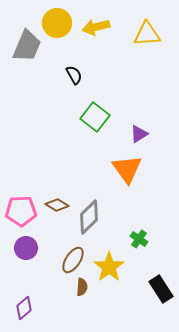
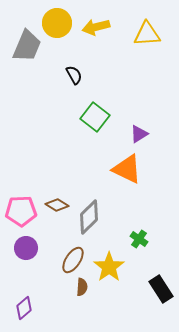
orange triangle: rotated 28 degrees counterclockwise
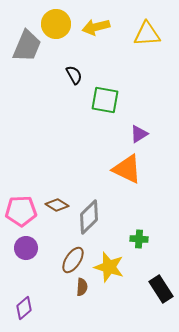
yellow circle: moved 1 px left, 1 px down
green square: moved 10 px right, 17 px up; rotated 28 degrees counterclockwise
green cross: rotated 30 degrees counterclockwise
yellow star: rotated 20 degrees counterclockwise
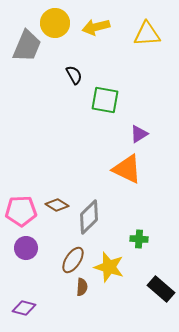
yellow circle: moved 1 px left, 1 px up
black rectangle: rotated 16 degrees counterclockwise
purple diamond: rotated 55 degrees clockwise
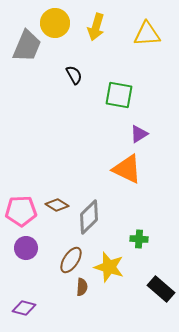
yellow arrow: rotated 60 degrees counterclockwise
green square: moved 14 px right, 5 px up
brown ellipse: moved 2 px left
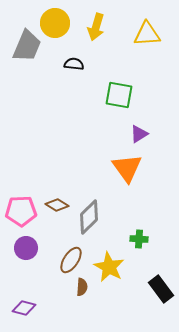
black semicircle: moved 11 px up; rotated 54 degrees counterclockwise
orange triangle: moved 1 px up; rotated 28 degrees clockwise
yellow star: rotated 12 degrees clockwise
black rectangle: rotated 12 degrees clockwise
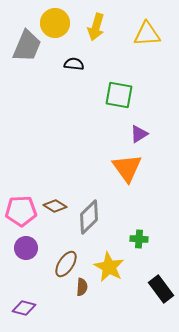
brown diamond: moved 2 px left, 1 px down
brown ellipse: moved 5 px left, 4 px down
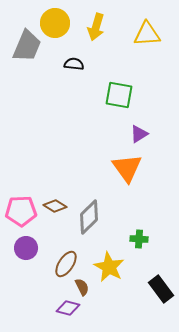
brown semicircle: rotated 30 degrees counterclockwise
purple diamond: moved 44 px right
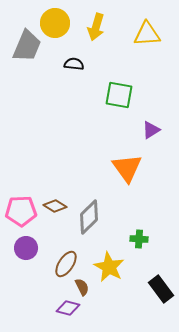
purple triangle: moved 12 px right, 4 px up
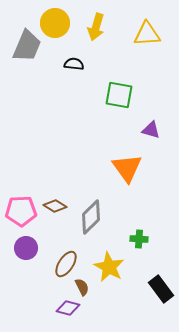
purple triangle: rotated 48 degrees clockwise
gray diamond: moved 2 px right
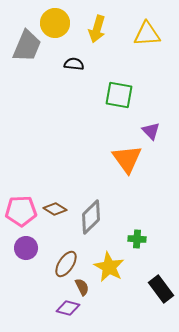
yellow arrow: moved 1 px right, 2 px down
purple triangle: moved 1 px down; rotated 30 degrees clockwise
orange triangle: moved 9 px up
brown diamond: moved 3 px down
green cross: moved 2 px left
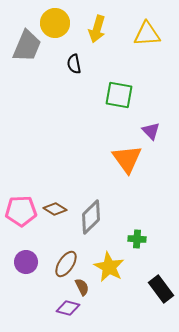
black semicircle: rotated 108 degrees counterclockwise
purple circle: moved 14 px down
